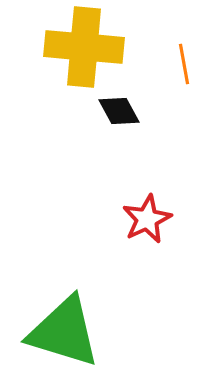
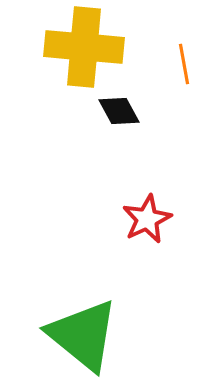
green triangle: moved 19 px right, 3 px down; rotated 22 degrees clockwise
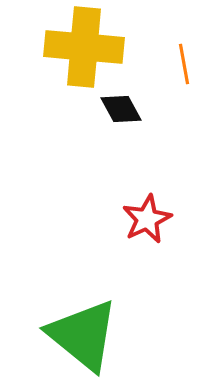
black diamond: moved 2 px right, 2 px up
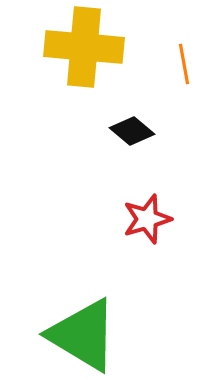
black diamond: moved 11 px right, 22 px down; rotated 21 degrees counterclockwise
red star: rotated 9 degrees clockwise
green triangle: rotated 8 degrees counterclockwise
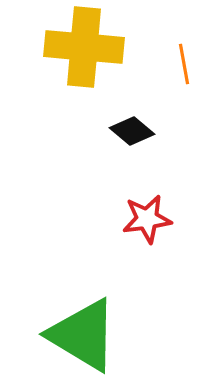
red star: rotated 9 degrees clockwise
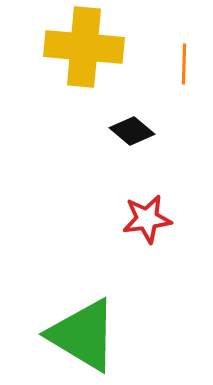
orange line: rotated 12 degrees clockwise
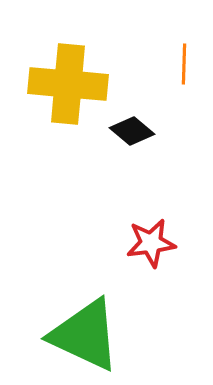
yellow cross: moved 16 px left, 37 px down
red star: moved 4 px right, 24 px down
green triangle: moved 2 px right; rotated 6 degrees counterclockwise
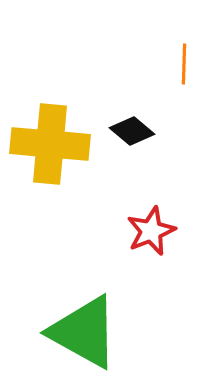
yellow cross: moved 18 px left, 60 px down
red star: moved 12 px up; rotated 15 degrees counterclockwise
green triangle: moved 1 px left, 3 px up; rotated 4 degrees clockwise
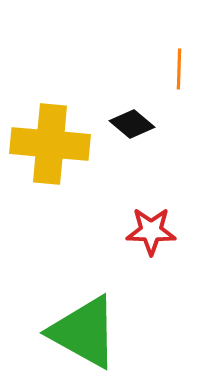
orange line: moved 5 px left, 5 px down
black diamond: moved 7 px up
red star: rotated 24 degrees clockwise
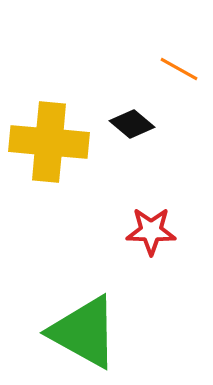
orange line: rotated 63 degrees counterclockwise
yellow cross: moved 1 px left, 2 px up
